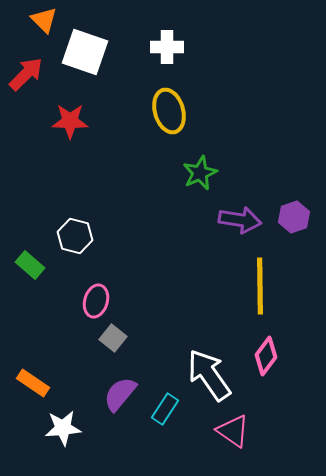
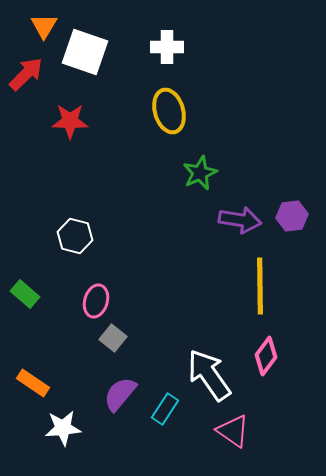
orange triangle: moved 6 px down; rotated 16 degrees clockwise
purple hexagon: moved 2 px left, 1 px up; rotated 12 degrees clockwise
green rectangle: moved 5 px left, 29 px down
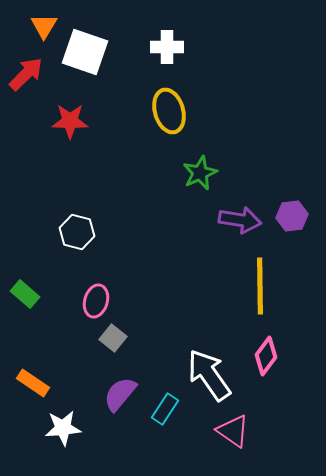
white hexagon: moved 2 px right, 4 px up
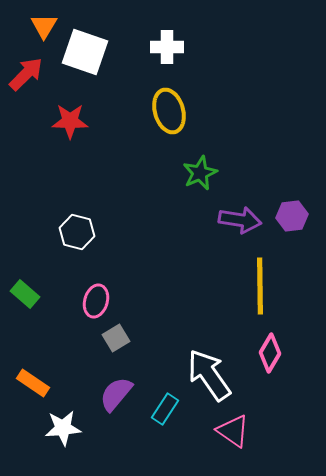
gray square: moved 3 px right; rotated 20 degrees clockwise
pink diamond: moved 4 px right, 3 px up; rotated 6 degrees counterclockwise
purple semicircle: moved 4 px left
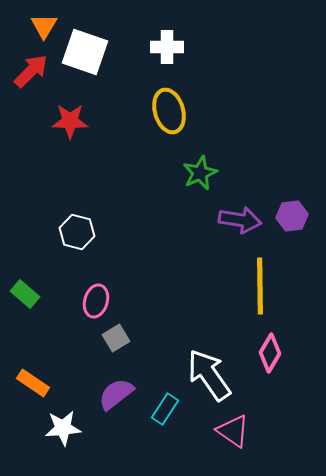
red arrow: moved 5 px right, 3 px up
purple semicircle: rotated 12 degrees clockwise
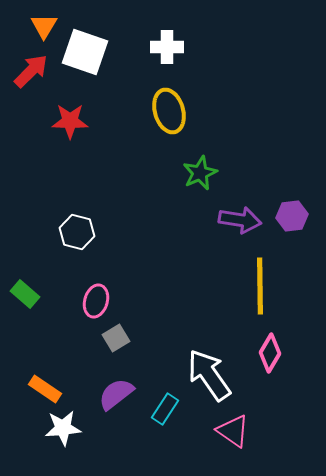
orange rectangle: moved 12 px right, 6 px down
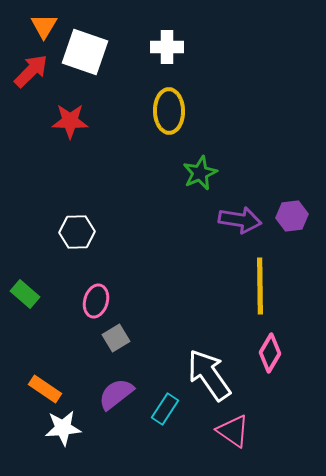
yellow ellipse: rotated 15 degrees clockwise
white hexagon: rotated 16 degrees counterclockwise
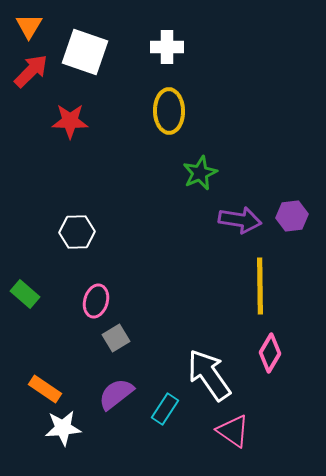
orange triangle: moved 15 px left
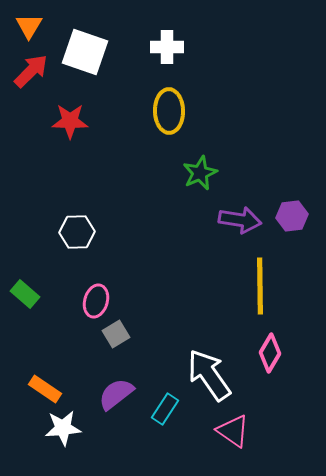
gray square: moved 4 px up
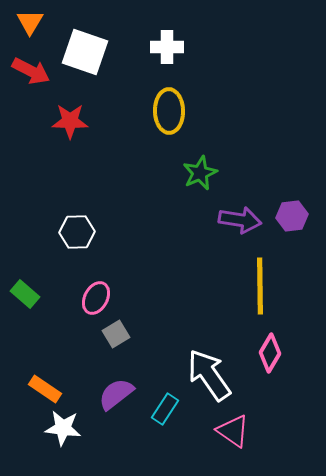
orange triangle: moved 1 px right, 4 px up
red arrow: rotated 72 degrees clockwise
pink ellipse: moved 3 px up; rotated 12 degrees clockwise
white star: rotated 12 degrees clockwise
